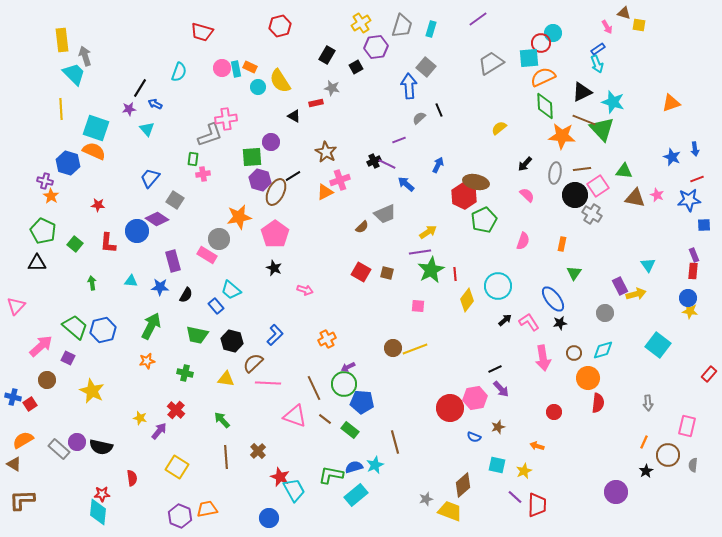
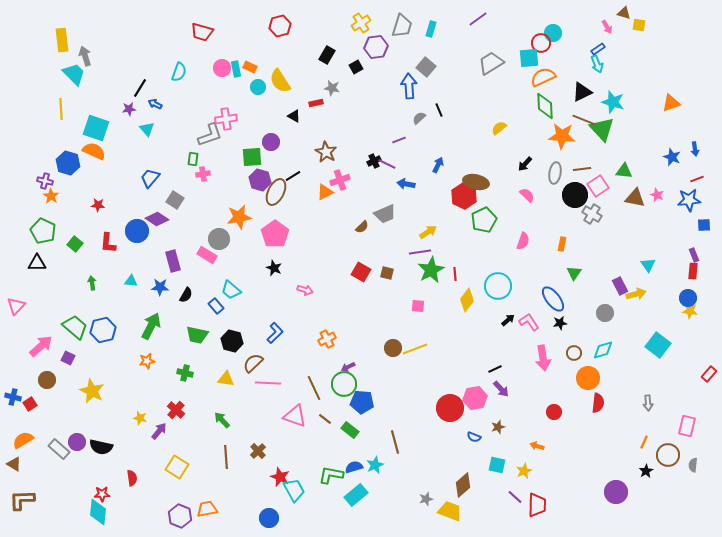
blue arrow at (406, 184): rotated 30 degrees counterclockwise
black arrow at (505, 320): moved 3 px right
blue L-shape at (275, 335): moved 2 px up
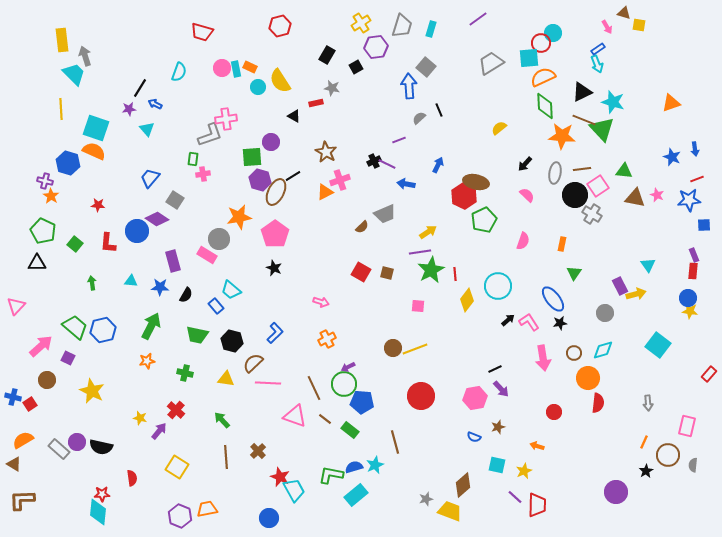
pink arrow at (305, 290): moved 16 px right, 12 px down
red circle at (450, 408): moved 29 px left, 12 px up
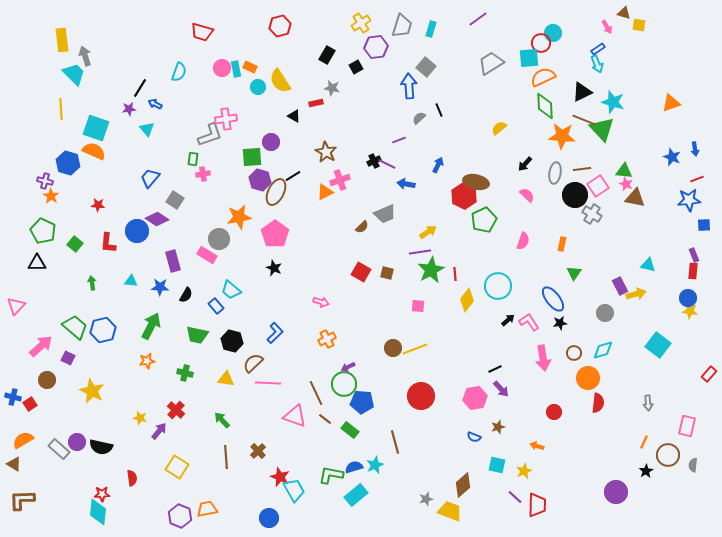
pink star at (657, 195): moved 31 px left, 11 px up
cyan triangle at (648, 265): rotated 42 degrees counterclockwise
brown line at (314, 388): moved 2 px right, 5 px down
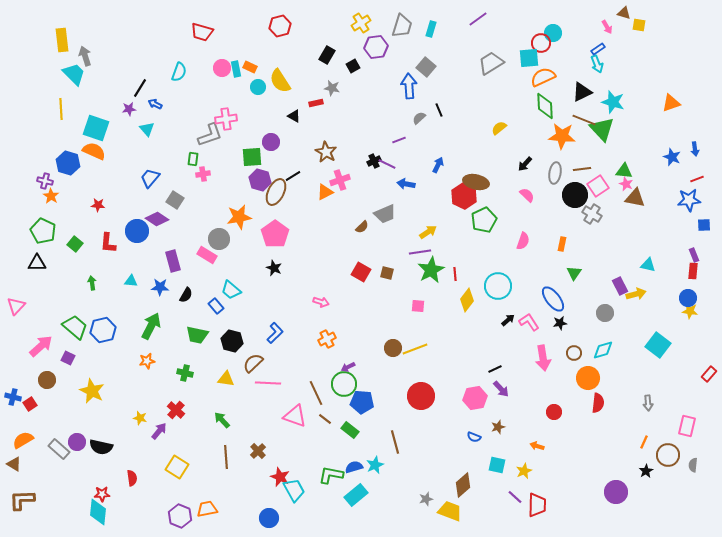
black square at (356, 67): moved 3 px left, 1 px up
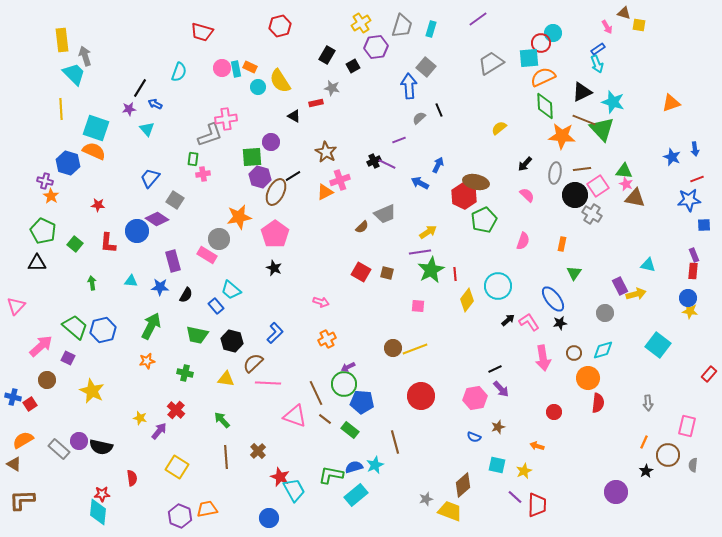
purple hexagon at (260, 180): moved 3 px up
blue arrow at (406, 184): moved 14 px right, 1 px up; rotated 18 degrees clockwise
purple circle at (77, 442): moved 2 px right, 1 px up
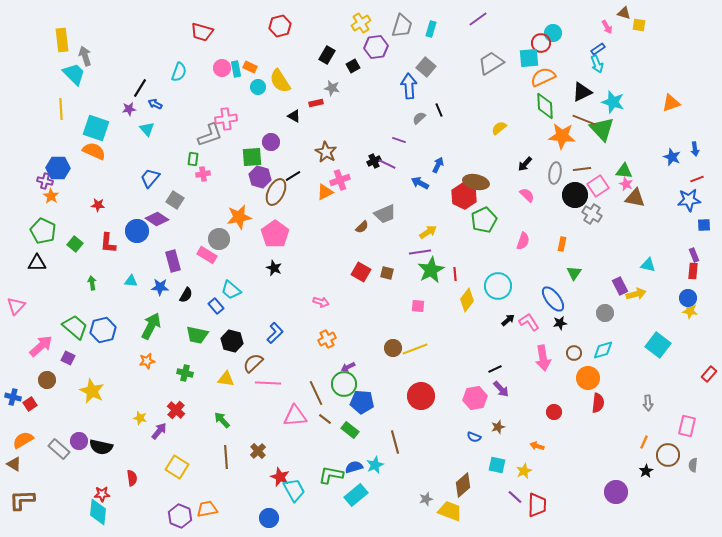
purple line at (399, 140): rotated 40 degrees clockwise
blue hexagon at (68, 163): moved 10 px left, 5 px down; rotated 15 degrees counterclockwise
pink triangle at (295, 416): rotated 25 degrees counterclockwise
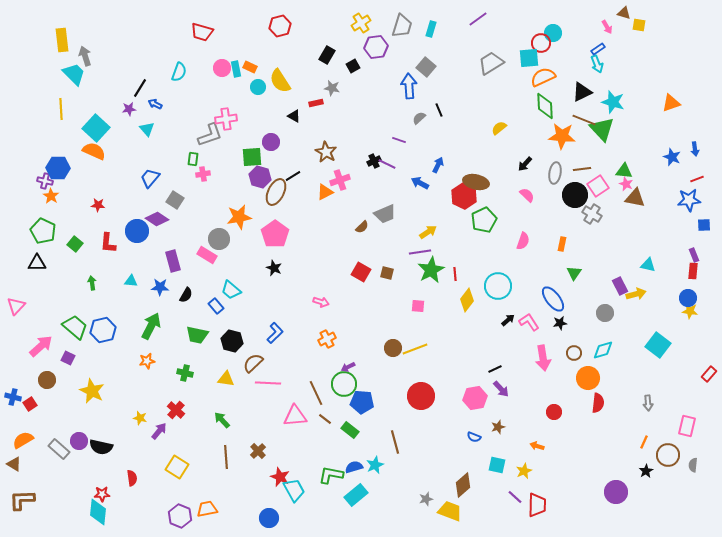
cyan square at (96, 128): rotated 24 degrees clockwise
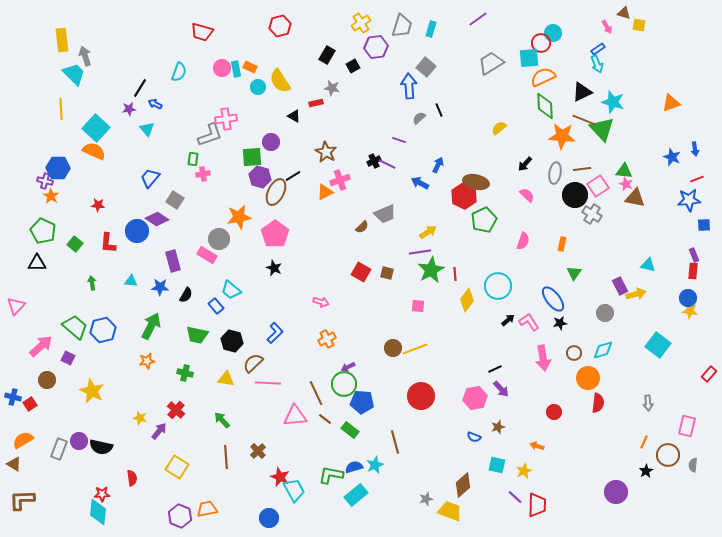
gray rectangle at (59, 449): rotated 70 degrees clockwise
